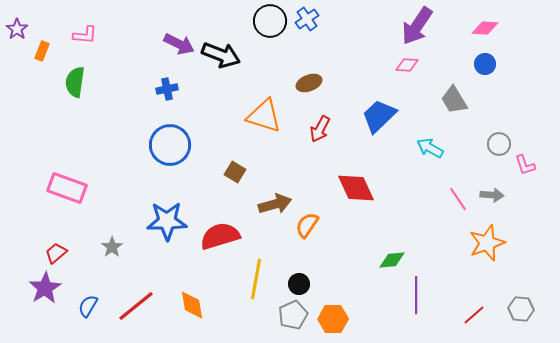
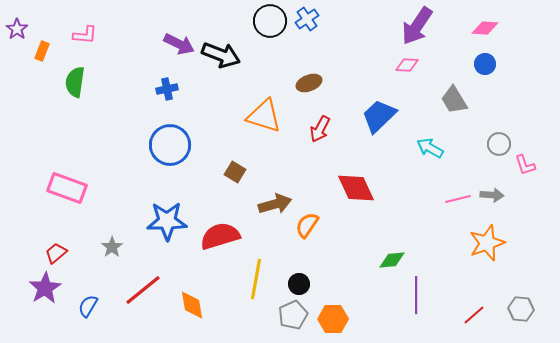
pink line at (458, 199): rotated 70 degrees counterclockwise
red line at (136, 306): moved 7 px right, 16 px up
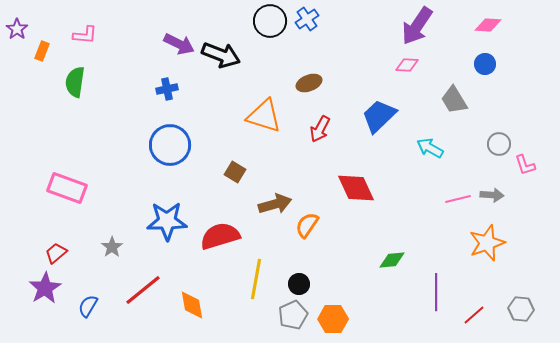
pink diamond at (485, 28): moved 3 px right, 3 px up
purple line at (416, 295): moved 20 px right, 3 px up
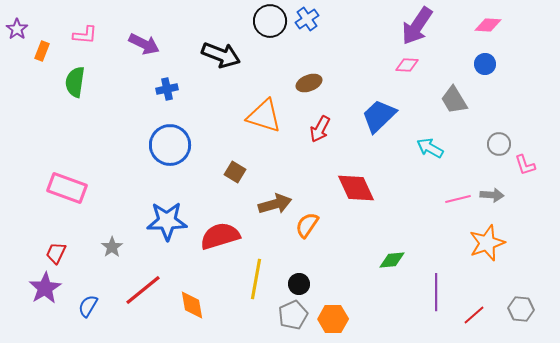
purple arrow at (179, 44): moved 35 px left
red trapezoid at (56, 253): rotated 25 degrees counterclockwise
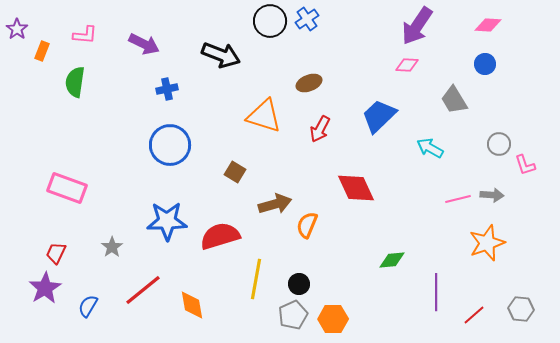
orange semicircle at (307, 225): rotated 12 degrees counterclockwise
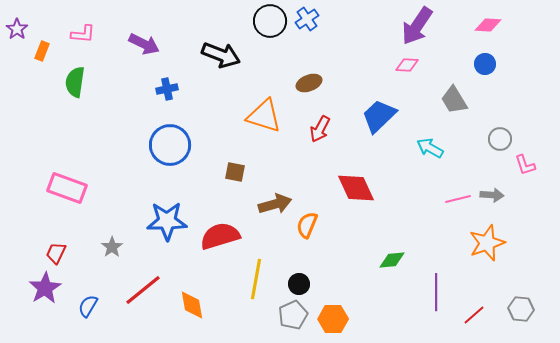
pink L-shape at (85, 35): moved 2 px left, 1 px up
gray circle at (499, 144): moved 1 px right, 5 px up
brown square at (235, 172): rotated 20 degrees counterclockwise
